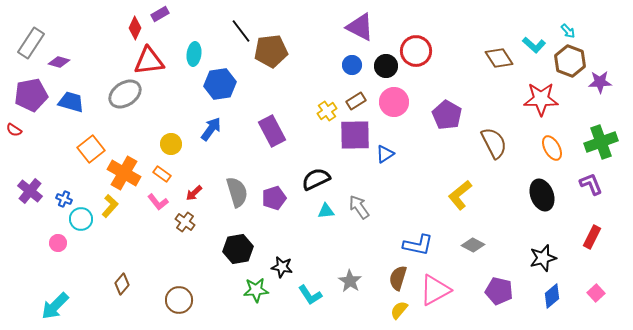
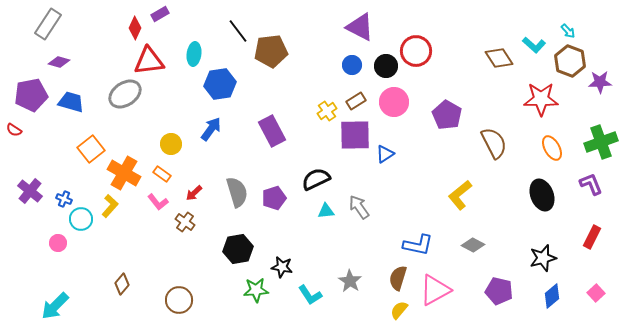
black line at (241, 31): moved 3 px left
gray rectangle at (31, 43): moved 17 px right, 19 px up
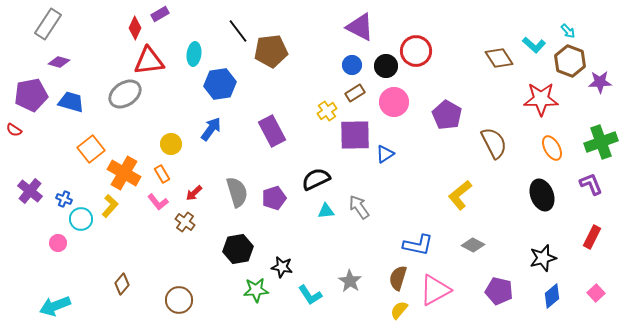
brown rectangle at (356, 101): moved 1 px left, 8 px up
orange rectangle at (162, 174): rotated 24 degrees clockwise
cyan arrow at (55, 306): rotated 24 degrees clockwise
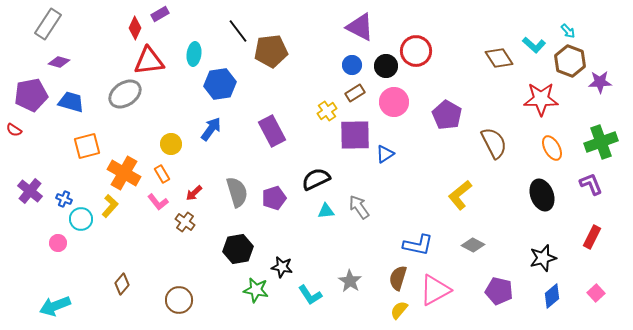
orange square at (91, 149): moved 4 px left, 3 px up; rotated 24 degrees clockwise
green star at (256, 290): rotated 15 degrees clockwise
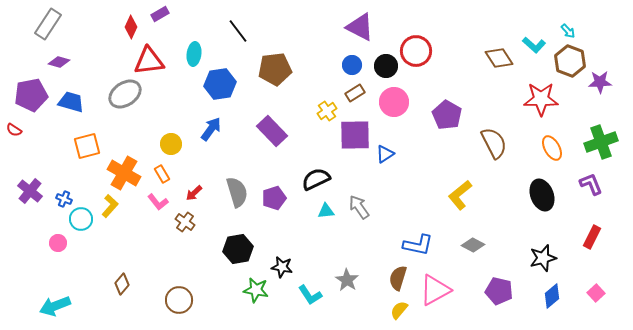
red diamond at (135, 28): moved 4 px left, 1 px up
brown pentagon at (271, 51): moved 4 px right, 18 px down
purple rectangle at (272, 131): rotated 16 degrees counterclockwise
gray star at (350, 281): moved 3 px left, 1 px up
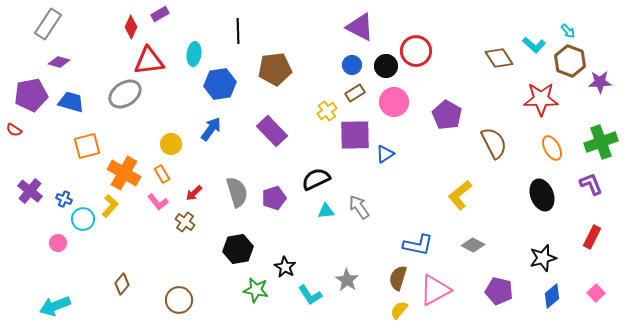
black line at (238, 31): rotated 35 degrees clockwise
cyan circle at (81, 219): moved 2 px right
black star at (282, 267): moved 3 px right; rotated 20 degrees clockwise
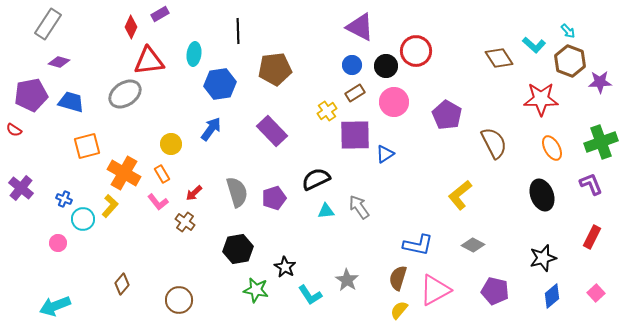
purple cross at (30, 191): moved 9 px left, 3 px up
purple pentagon at (499, 291): moved 4 px left
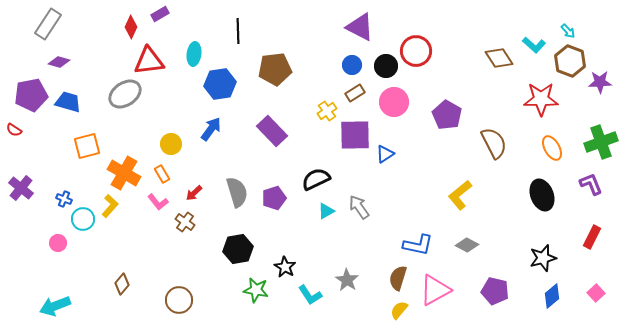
blue trapezoid at (71, 102): moved 3 px left
cyan triangle at (326, 211): rotated 24 degrees counterclockwise
gray diamond at (473, 245): moved 6 px left
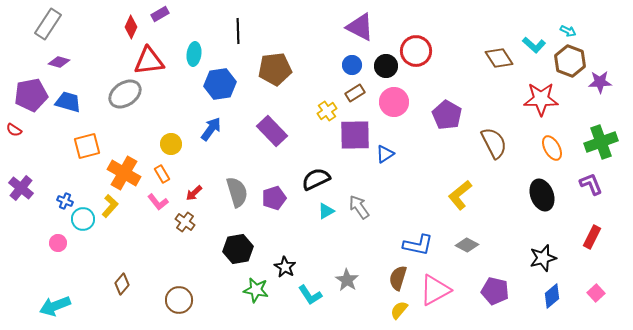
cyan arrow at (568, 31): rotated 21 degrees counterclockwise
blue cross at (64, 199): moved 1 px right, 2 px down
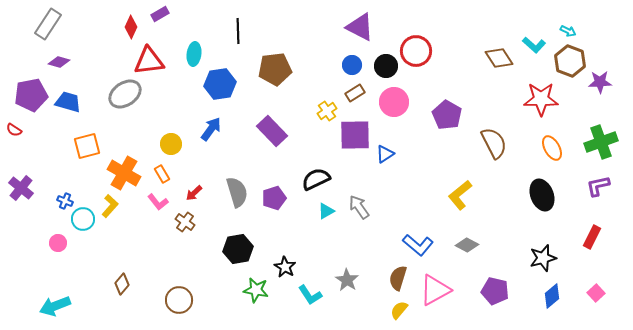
purple L-shape at (591, 184): moved 7 px right, 2 px down; rotated 80 degrees counterclockwise
blue L-shape at (418, 245): rotated 28 degrees clockwise
